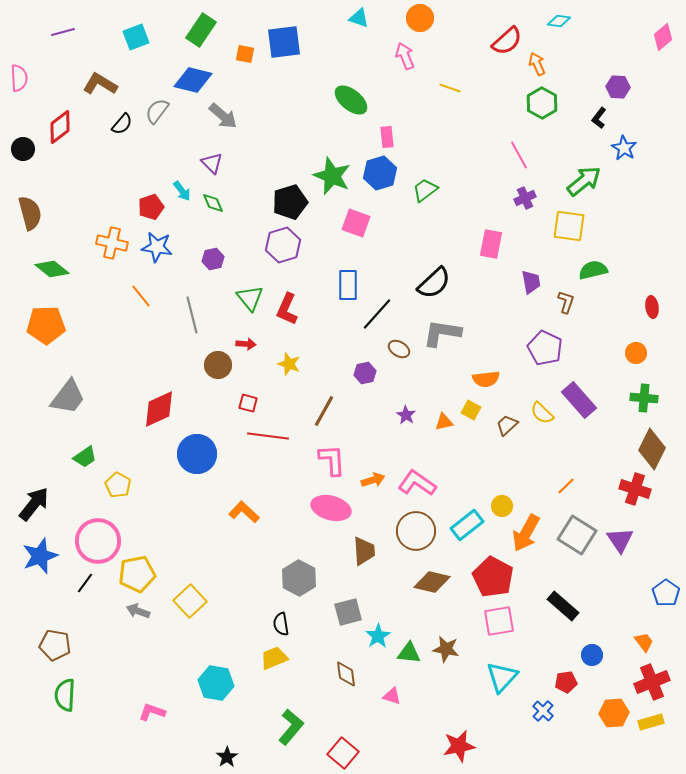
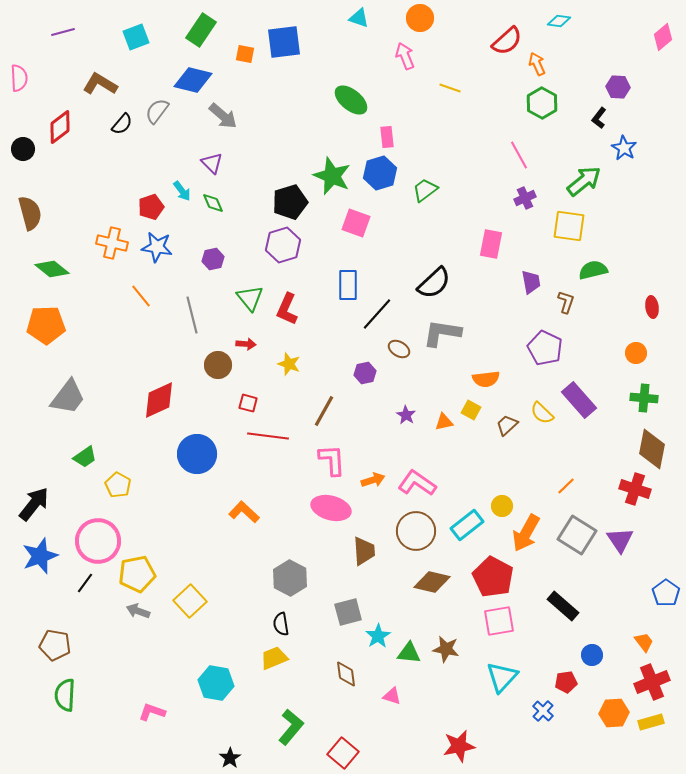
red diamond at (159, 409): moved 9 px up
brown diamond at (652, 449): rotated 15 degrees counterclockwise
gray hexagon at (299, 578): moved 9 px left
black star at (227, 757): moved 3 px right, 1 px down
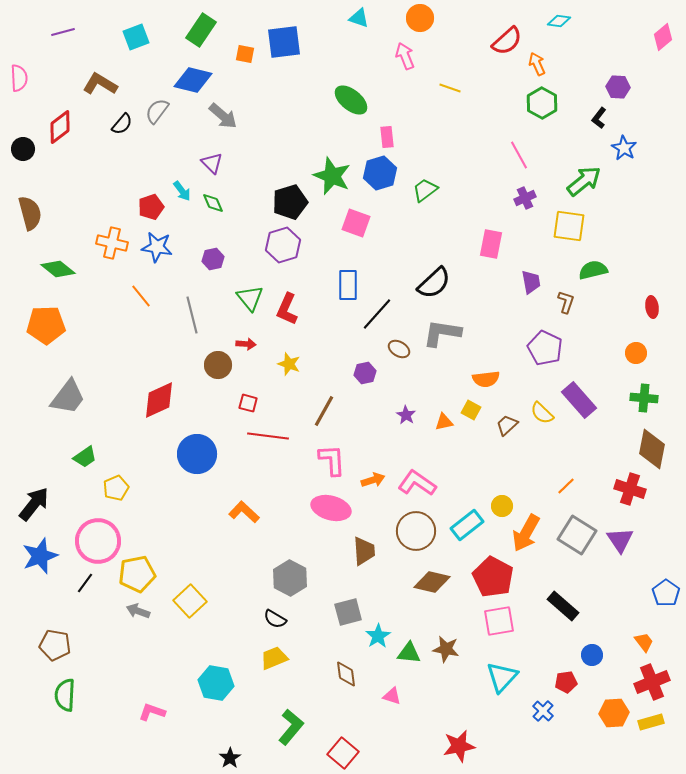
green diamond at (52, 269): moved 6 px right
yellow pentagon at (118, 485): moved 2 px left, 3 px down; rotated 20 degrees clockwise
red cross at (635, 489): moved 5 px left
black semicircle at (281, 624): moved 6 px left, 5 px up; rotated 50 degrees counterclockwise
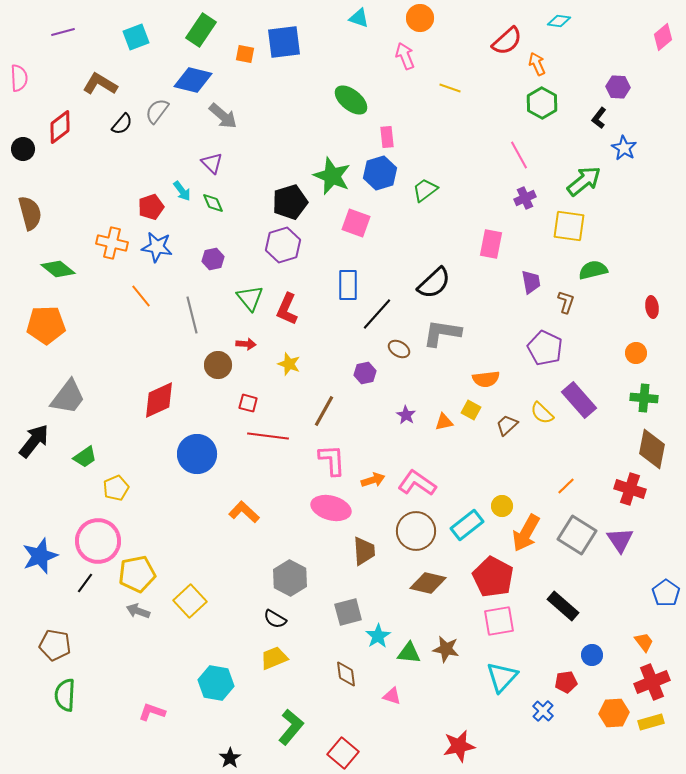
black arrow at (34, 504): moved 63 px up
brown diamond at (432, 582): moved 4 px left, 1 px down
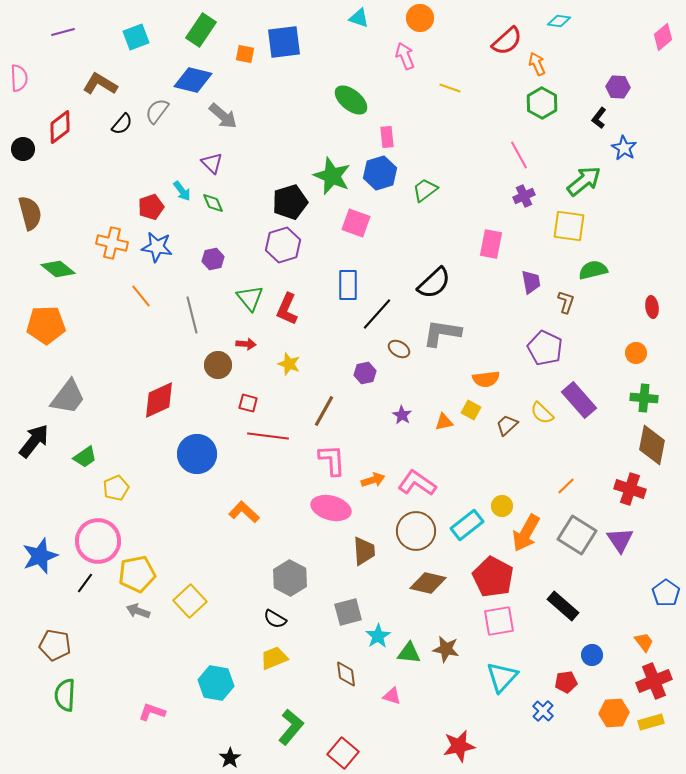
purple cross at (525, 198): moved 1 px left, 2 px up
purple star at (406, 415): moved 4 px left
brown diamond at (652, 449): moved 4 px up
red cross at (652, 682): moved 2 px right, 1 px up
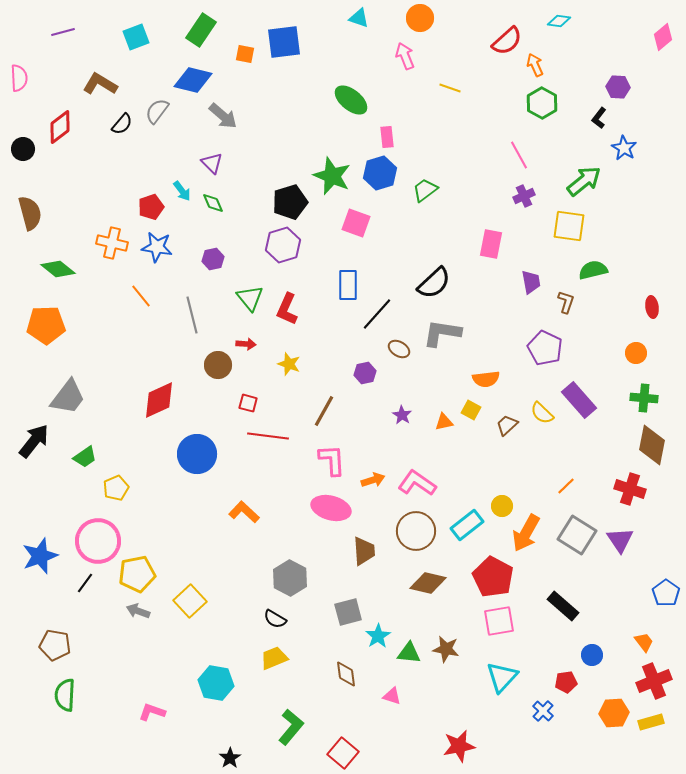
orange arrow at (537, 64): moved 2 px left, 1 px down
